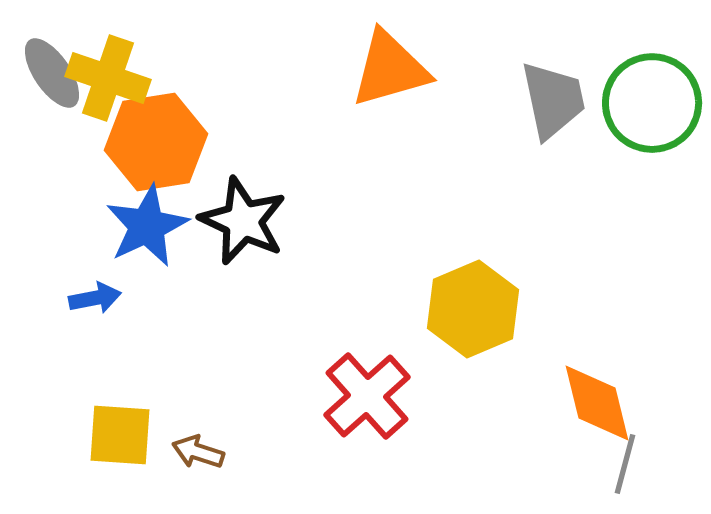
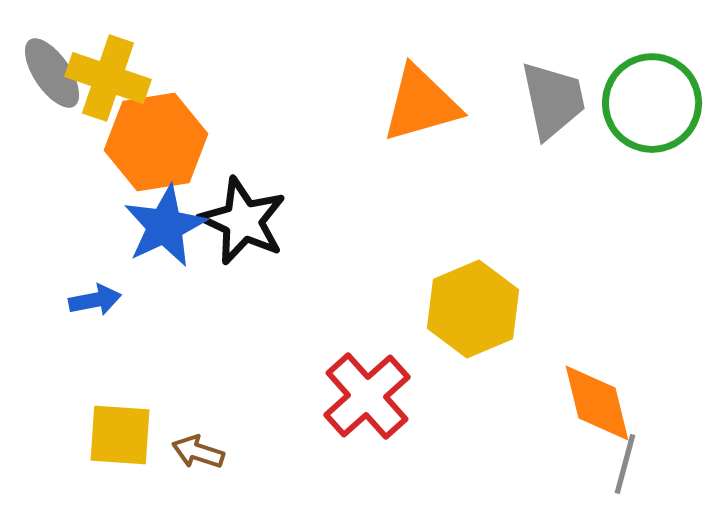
orange triangle: moved 31 px right, 35 px down
blue star: moved 18 px right
blue arrow: moved 2 px down
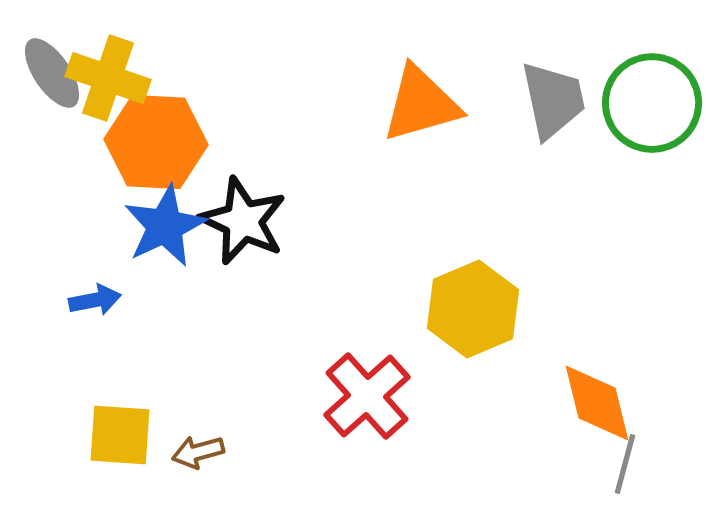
orange hexagon: rotated 12 degrees clockwise
brown arrow: rotated 33 degrees counterclockwise
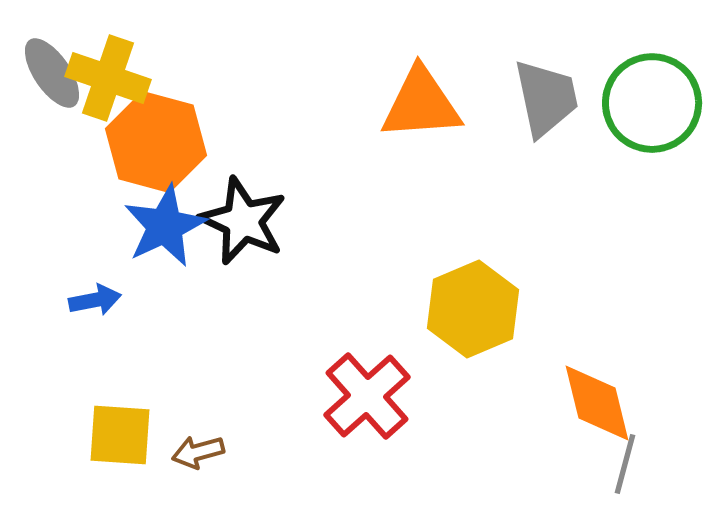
gray trapezoid: moved 7 px left, 2 px up
orange triangle: rotated 12 degrees clockwise
orange hexagon: rotated 12 degrees clockwise
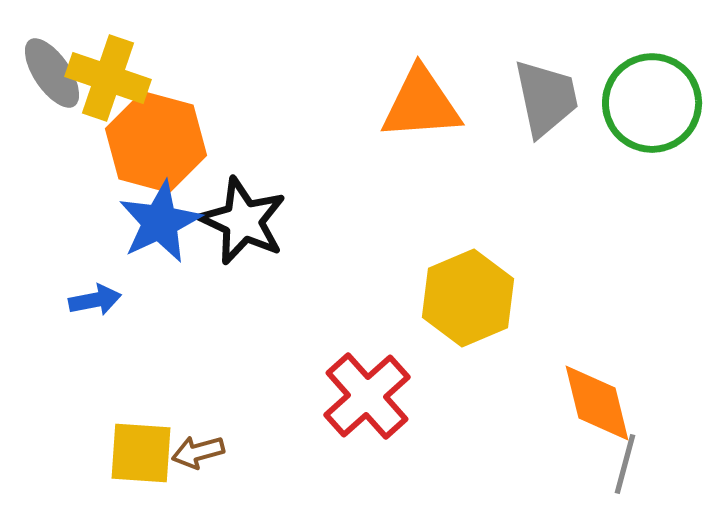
blue star: moved 5 px left, 4 px up
yellow hexagon: moved 5 px left, 11 px up
yellow square: moved 21 px right, 18 px down
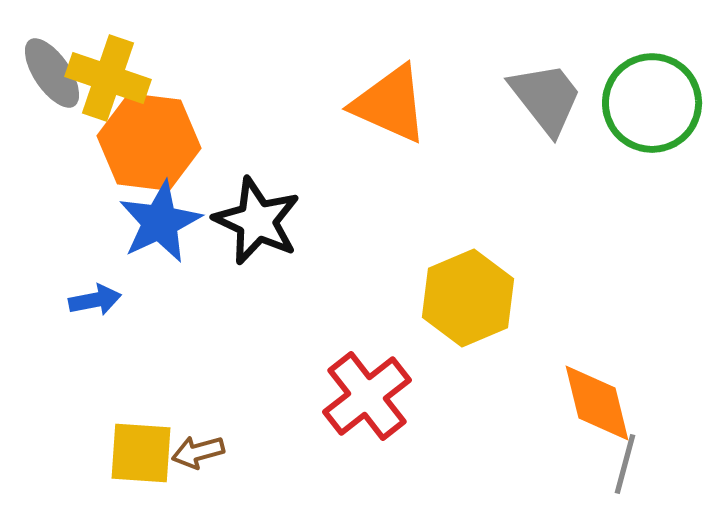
gray trapezoid: rotated 26 degrees counterclockwise
orange triangle: moved 31 px left; rotated 28 degrees clockwise
orange hexagon: moved 7 px left; rotated 8 degrees counterclockwise
black star: moved 14 px right
red cross: rotated 4 degrees clockwise
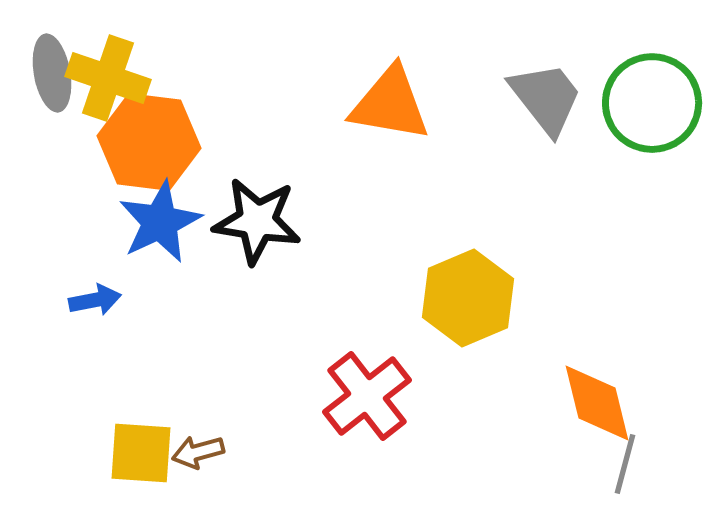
gray ellipse: rotated 24 degrees clockwise
orange triangle: rotated 14 degrees counterclockwise
black star: rotated 16 degrees counterclockwise
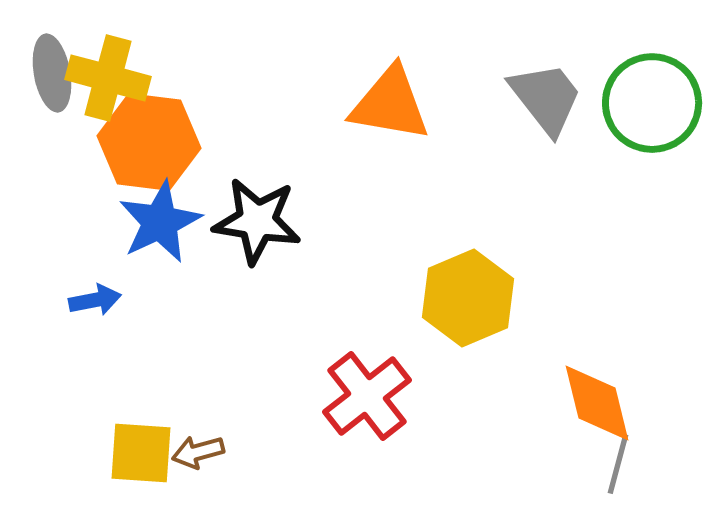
yellow cross: rotated 4 degrees counterclockwise
gray line: moved 7 px left
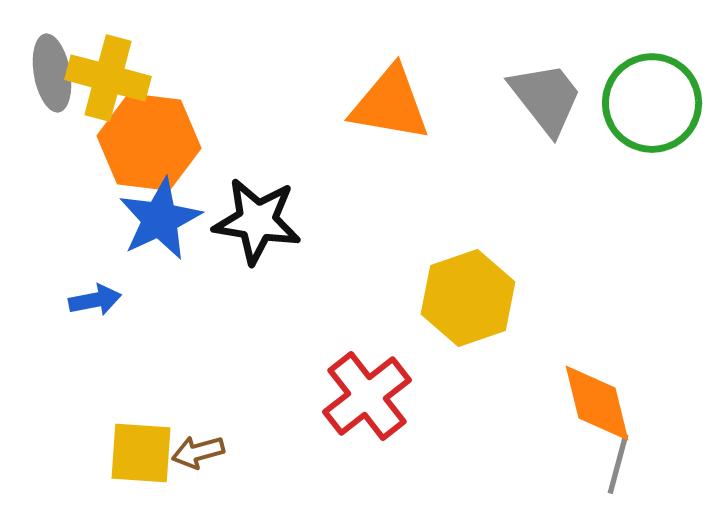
blue star: moved 3 px up
yellow hexagon: rotated 4 degrees clockwise
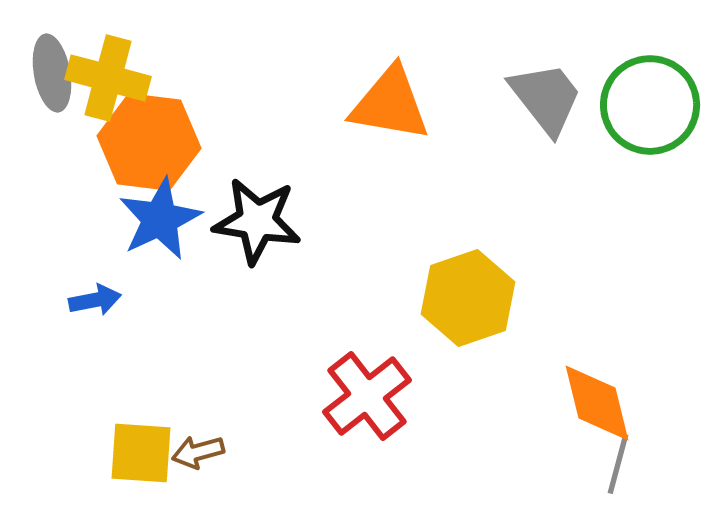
green circle: moved 2 px left, 2 px down
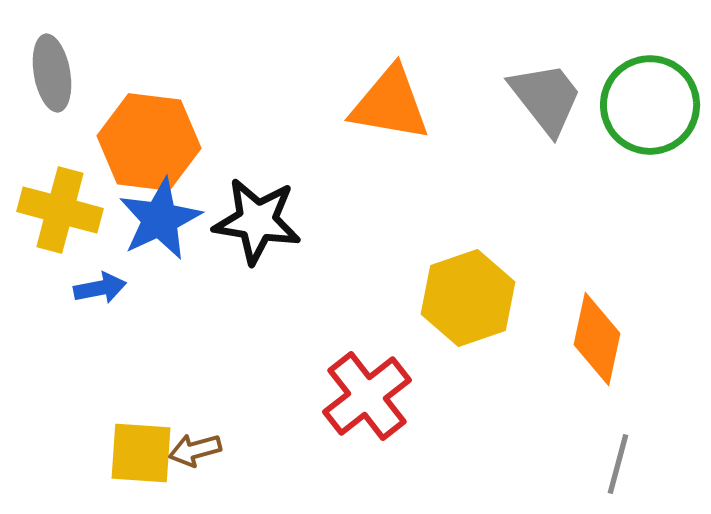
yellow cross: moved 48 px left, 132 px down
blue arrow: moved 5 px right, 12 px up
orange diamond: moved 64 px up; rotated 26 degrees clockwise
brown arrow: moved 3 px left, 2 px up
